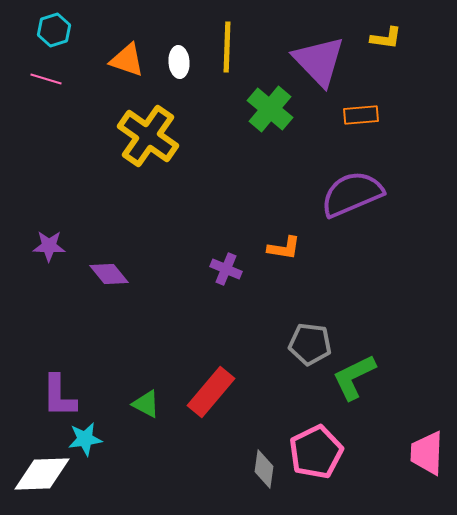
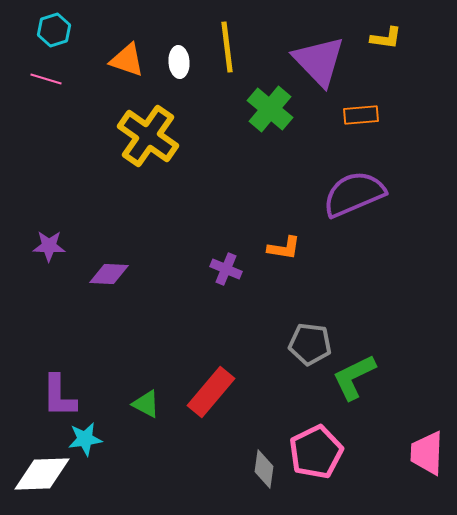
yellow line: rotated 9 degrees counterclockwise
purple semicircle: moved 2 px right
purple diamond: rotated 48 degrees counterclockwise
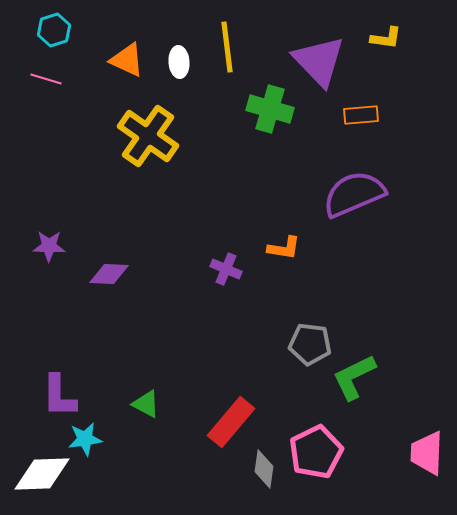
orange triangle: rotated 6 degrees clockwise
green cross: rotated 24 degrees counterclockwise
red rectangle: moved 20 px right, 30 px down
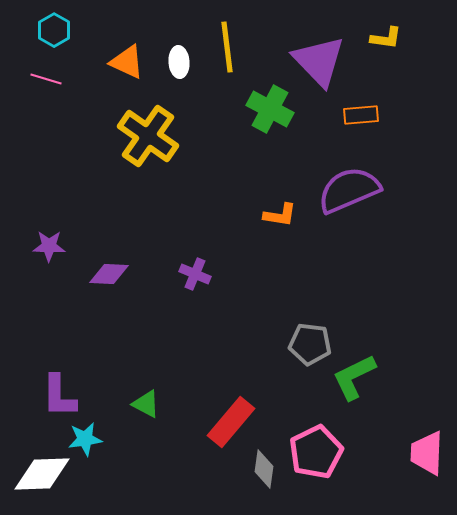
cyan hexagon: rotated 12 degrees counterclockwise
orange triangle: moved 2 px down
green cross: rotated 12 degrees clockwise
purple semicircle: moved 5 px left, 4 px up
orange L-shape: moved 4 px left, 33 px up
purple cross: moved 31 px left, 5 px down
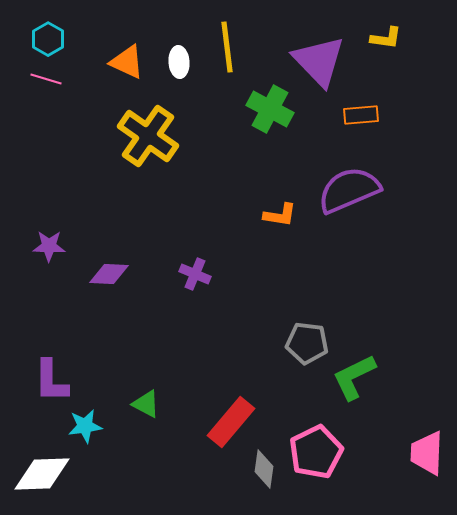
cyan hexagon: moved 6 px left, 9 px down
gray pentagon: moved 3 px left, 1 px up
purple L-shape: moved 8 px left, 15 px up
cyan star: moved 13 px up
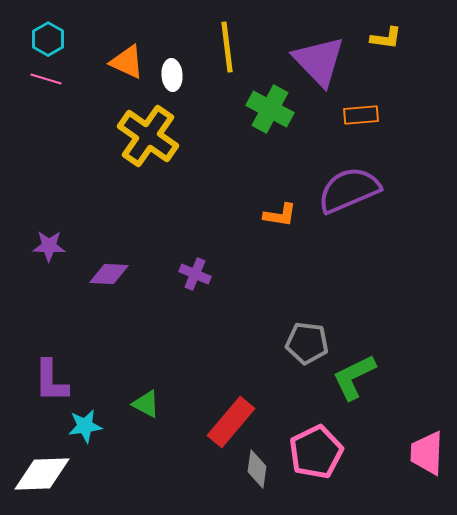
white ellipse: moved 7 px left, 13 px down
gray diamond: moved 7 px left
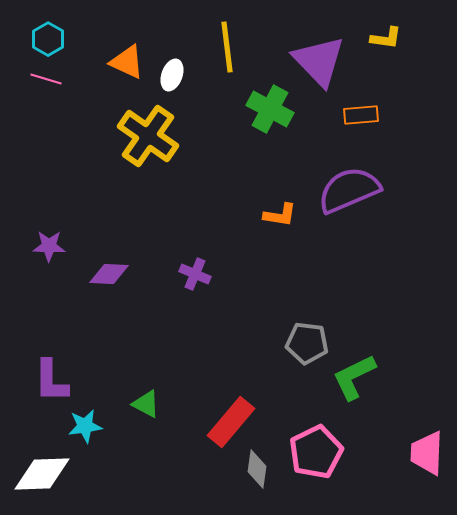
white ellipse: rotated 24 degrees clockwise
